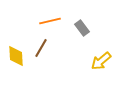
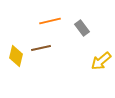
brown line: rotated 48 degrees clockwise
yellow diamond: rotated 15 degrees clockwise
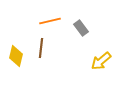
gray rectangle: moved 1 px left
brown line: rotated 72 degrees counterclockwise
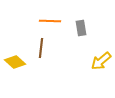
orange line: rotated 15 degrees clockwise
gray rectangle: rotated 28 degrees clockwise
yellow diamond: moved 1 px left, 6 px down; rotated 60 degrees counterclockwise
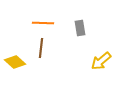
orange line: moved 7 px left, 2 px down
gray rectangle: moved 1 px left
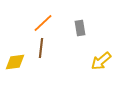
orange line: rotated 45 degrees counterclockwise
yellow diamond: rotated 50 degrees counterclockwise
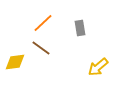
brown line: rotated 60 degrees counterclockwise
yellow arrow: moved 3 px left, 6 px down
